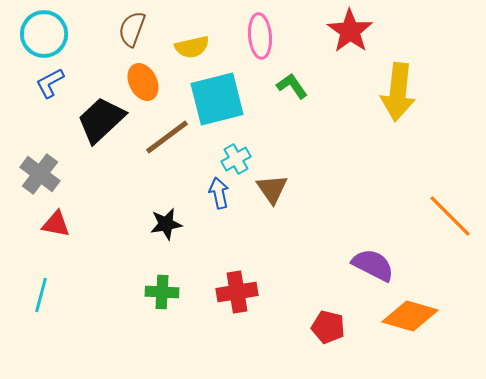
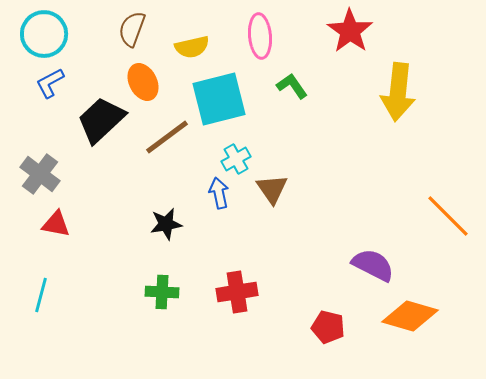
cyan square: moved 2 px right
orange line: moved 2 px left
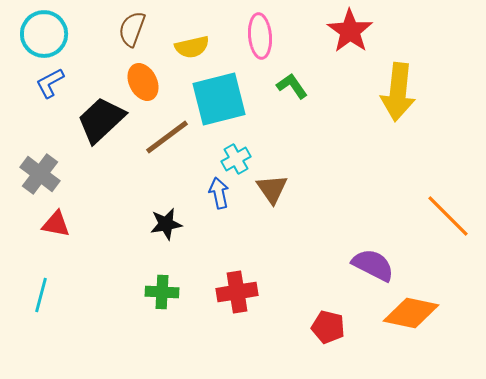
orange diamond: moved 1 px right, 3 px up; rotated 4 degrees counterclockwise
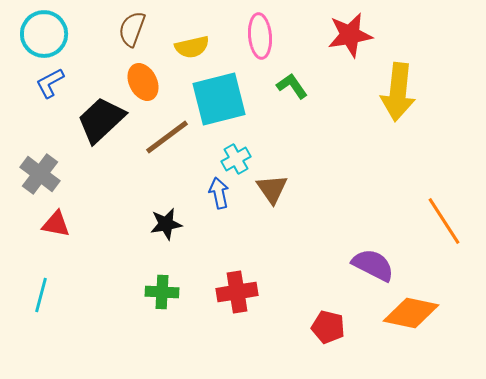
red star: moved 4 px down; rotated 27 degrees clockwise
orange line: moved 4 px left, 5 px down; rotated 12 degrees clockwise
